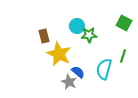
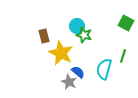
green square: moved 2 px right
green star: moved 5 px left; rotated 21 degrees clockwise
yellow star: moved 2 px right, 1 px up
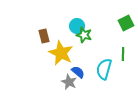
green square: rotated 35 degrees clockwise
green line: moved 2 px up; rotated 16 degrees counterclockwise
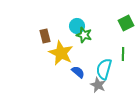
brown rectangle: moved 1 px right
gray star: moved 29 px right, 3 px down
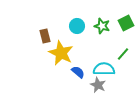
green star: moved 18 px right, 9 px up
green line: rotated 40 degrees clockwise
cyan semicircle: rotated 75 degrees clockwise
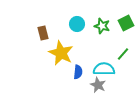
cyan circle: moved 2 px up
brown rectangle: moved 2 px left, 3 px up
blue semicircle: rotated 56 degrees clockwise
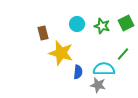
yellow star: rotated 10 degrees counterclockwise
gray star: rotated 14 degrees counterclockwise
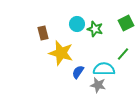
green star: moved 7 px left, 3 px down
blue semicircle: rotated 152 degrees counterclockwise
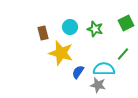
cyan circle: moved 7 px left, 3 px down
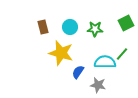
green star: rotated 14 degrees counterclockwise
brown rectangle: moved 6 px up
green line: moved 1 px left
cyan semicircle: moved 1 px right, 7 px up
